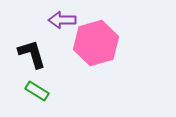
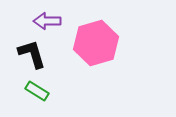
purple arrow: moved 15 px left, 1 px down
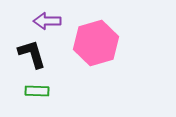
green rectangle: rotated 30 degrees counterclockwise
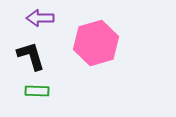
purple arrow: moved 7 px left, 3 px up
black L-shape: moved 1 px left, 2 px down
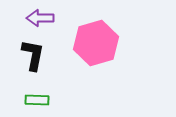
black L-shape: moved 2 px right, 1 px up; rotated 28 degrees clockwise
green rectangle: moved 9 px down
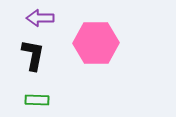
pink hexagon: rotated 15 degrees clockwise
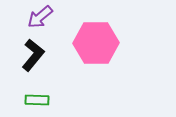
purple arrow: moved 1 px up; rotated 40 degrees counterclockwise
black L-shape: rotated 28 degrees clockwise
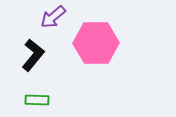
purple arrow: moved 13 px right
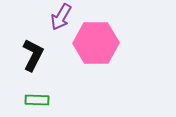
purple arrow: moved 8 px right; rotated 20 degrees counterclockwise
black L-shape: rotated 12 degrees counterclockwise
